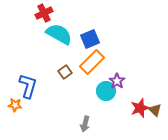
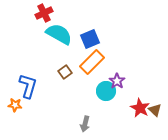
red star: rotated 24 degrees counterclockwise
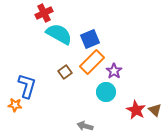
purple star: moved 3 px left, 10 px up
blue L-shape: moved 1 px left
cyan circle: moved 1 px down
red star: moved 4 px left, 2 px down
gray arrow: moved 2 px down; rotated 91 degrees clockwise
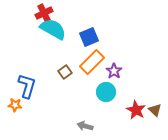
cyan semicircle: moved 6 px left, 5 px up
blue square: moved 1 px left, 2 px up
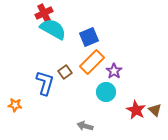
blue L-shape: moved 18 px right, 3 px up
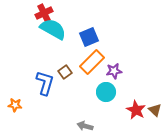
purple star: rotated 28 degrees clockwise
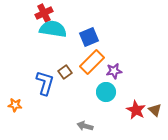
cyan semicircle: rotated 20 degrees counterclockwise
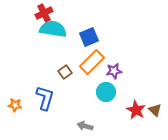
blue L-shape: moved 15 px down
